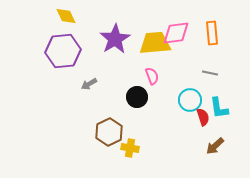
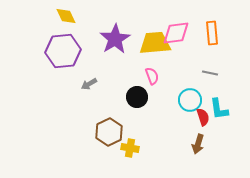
cyan L-shape: moved 1 px down
brown arrow: moved 17 px left, 2 px up; rotated 30 degrees counterclockwise
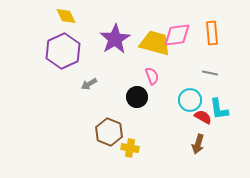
pink diamond: moved 1 px right, 2 px down
yellow trapezoid: rotated 20 degrees clockwise
purple hexagon: rotated 20 degrees counterclockwise
red semicircle: rotated 42 degrees counterclockwise
brown hexagon: rotated 12 degrees counterclockwise
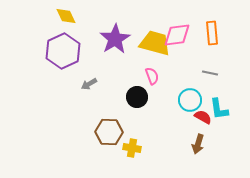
brown hexagon: rotated 20 degrees counterclockwise
yellow cross: moved 2 px right
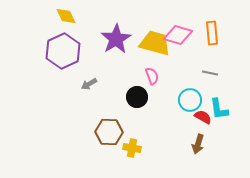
pink diamond: moved 1 px right; rotated 24 degrees clockwise
purple star: moved 1 px right
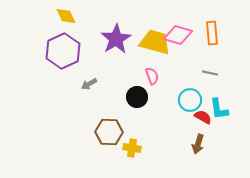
yellow trapezoid: moved 1 px up
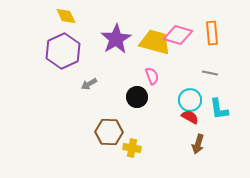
red semicircle: moved 13 px left
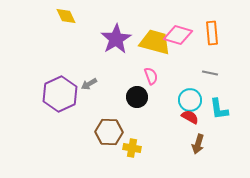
purple hexagon: moved 3 px left, 43 px down
pink semicircle: moved 1 px left
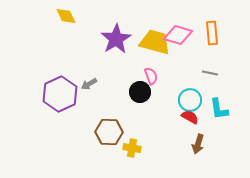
black circle: moved 3 px right, 5 px up
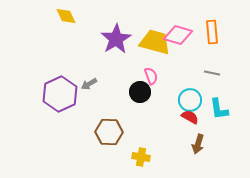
orange rectangle: moved 1 px up
gray line: moved 2 px right
yellow cross: moved 9 px right, 9 px down
